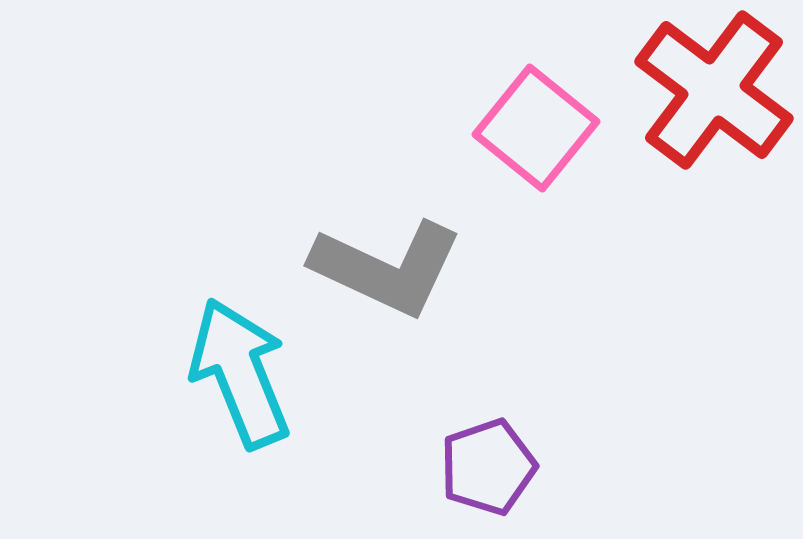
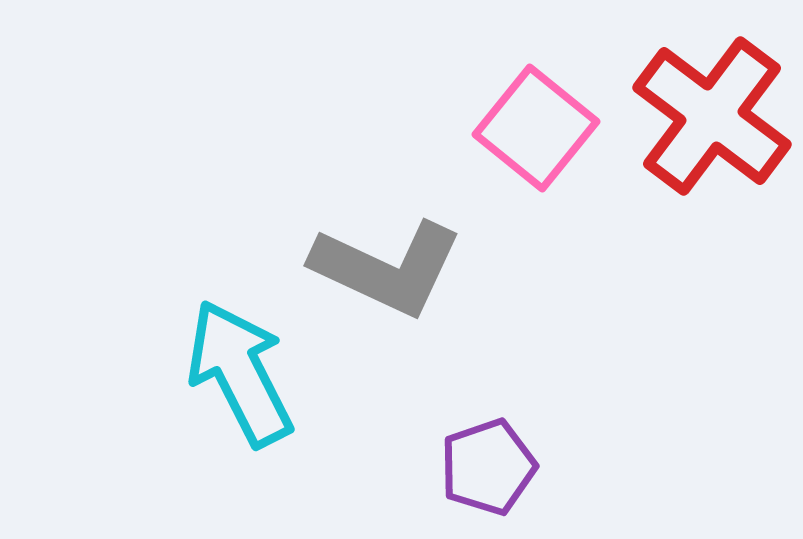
red cross: moved 2 px left, 26 px down
cyan arrow: rotated 5 degrees counterclockwise
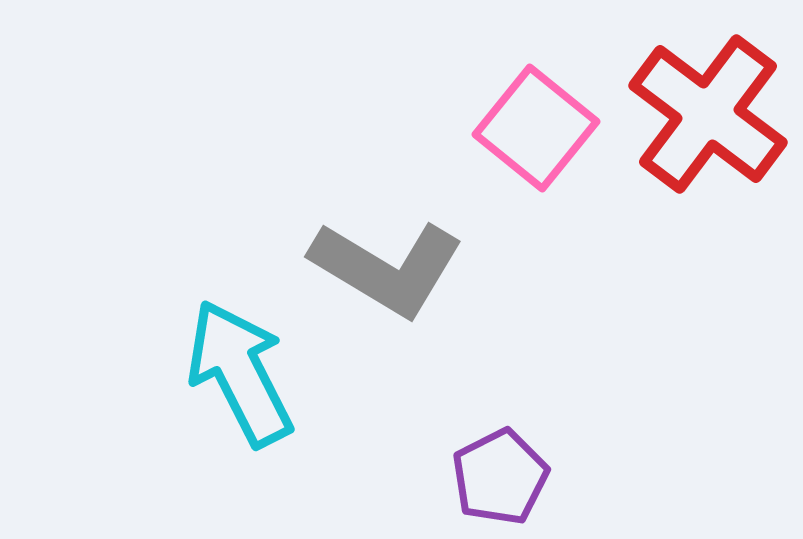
red cross: moved 4 px left, 2 px up
gray L-shape: rotated 6 degrees clockwise
purple pentagon: moved 12 px right, 10 px down; rotated 8 degrees counterclockwise
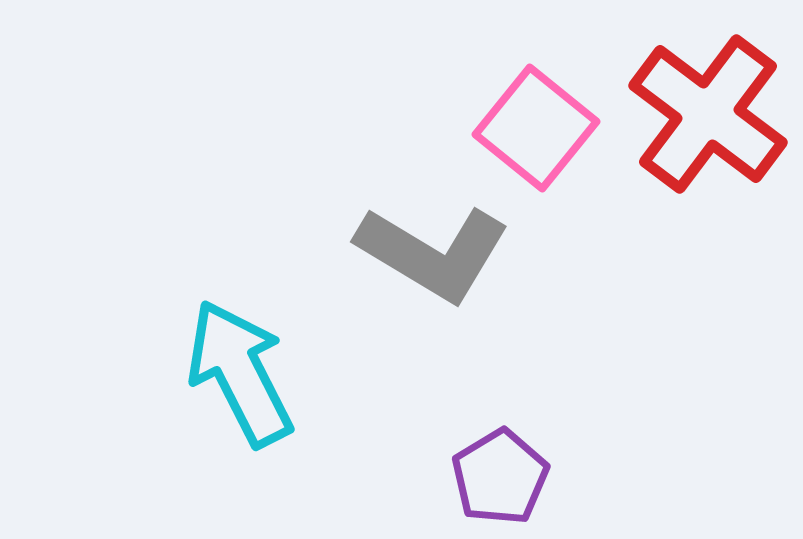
gray L-shape: moved 46 px right, 15 px up
purple pentagon: rotated 4 degrees counterclockwise
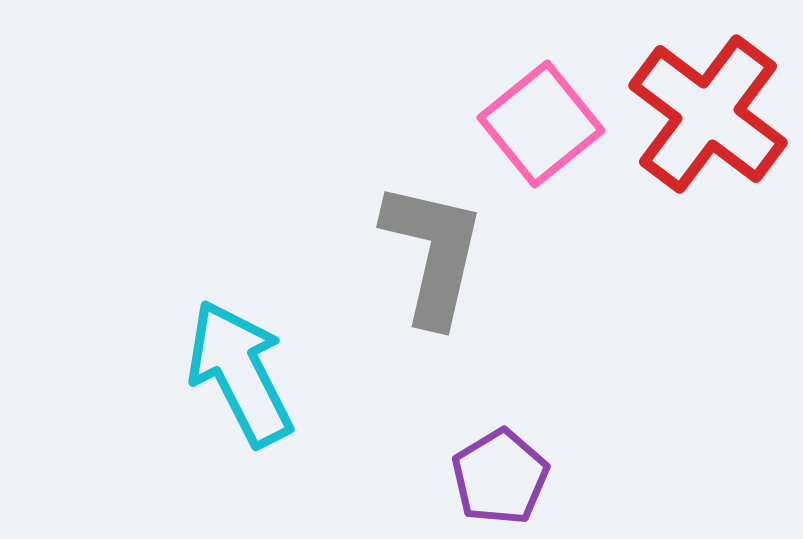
pink square: moved 5 px right, 4 px up; rotated 12 degrees clockwise
gray L-shape: rotated 108 degrees counterclockwise
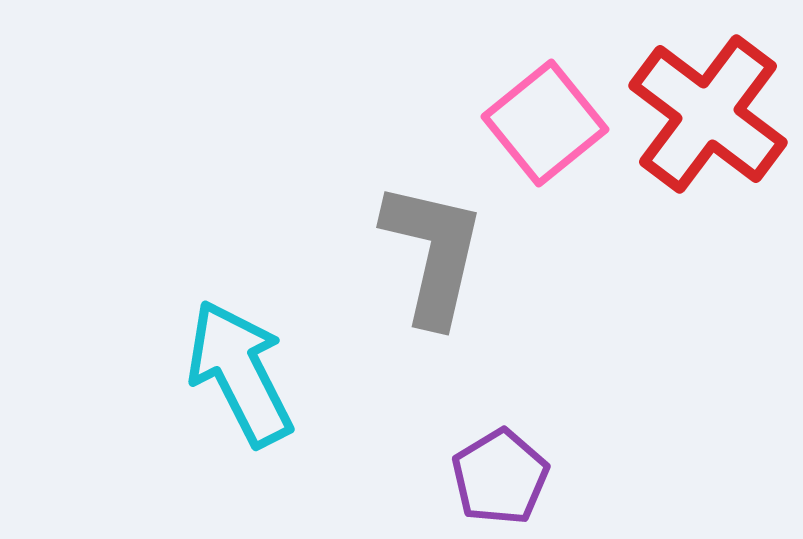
pink square: moved 4 px right, 1 px up
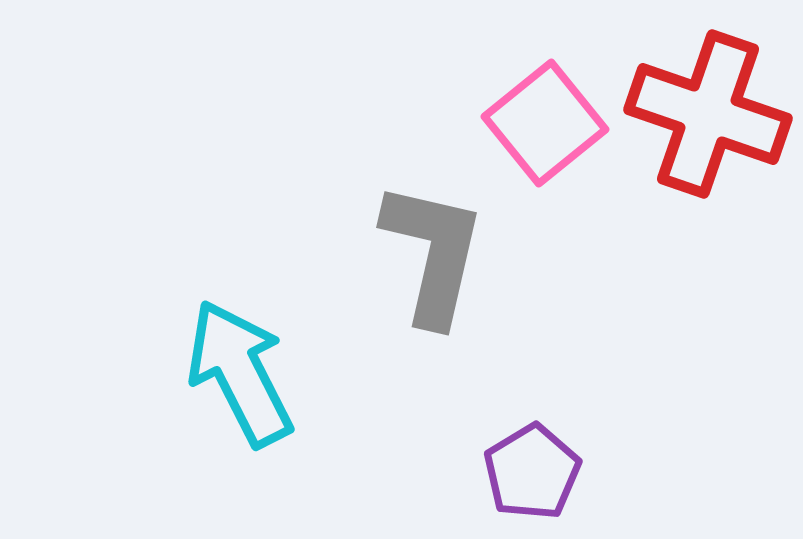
red cross: rotated 18 degrees counterclockwise
purple pentagon: moved 32 px right, 5 px up
